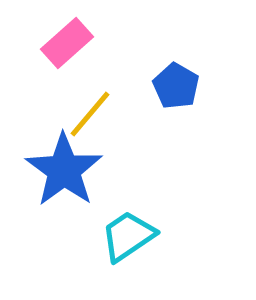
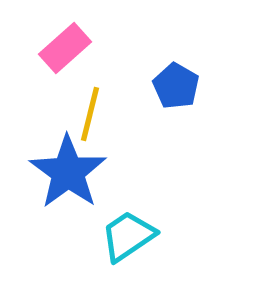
pink rectangle: moved 2 px left, 5 px down
yellow line: rotated 26 degrees counterclockwise
blue star: moved 4 px right, 2 px down
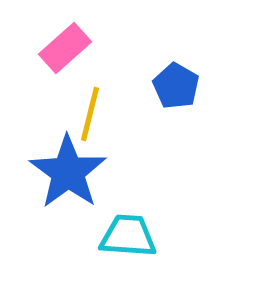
cyan trapezoid: rotated 38 degrees clockwise
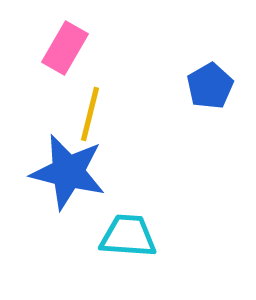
pink rectangle: rotated 18 degrees counterclockwise
blue pentagon: moved 34 px right; rotated 12 degrees clockwise
blue star: rotated 22 degrees counterclockwise
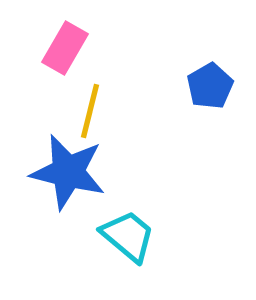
yellow line: moved 3 px up
cyan trapezoid: rotated 36 degrees clockwise
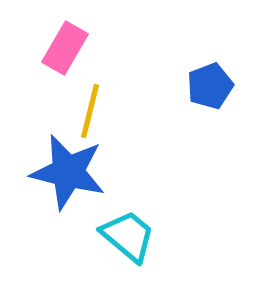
blue pentagon: rotated 9 degrees clockwise
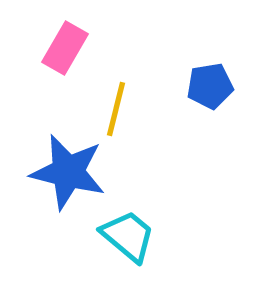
blue pentagon: rotated 12 degrees clockwise
yellow line: moved 26 px right, 2 px up
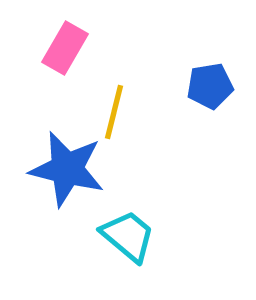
yellow line: moved 2 px left, 3 px down
blue star: moved 1 px left, 3 px up
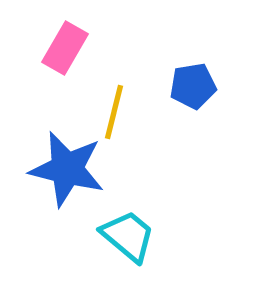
blue pentagon: moved 17 px left
